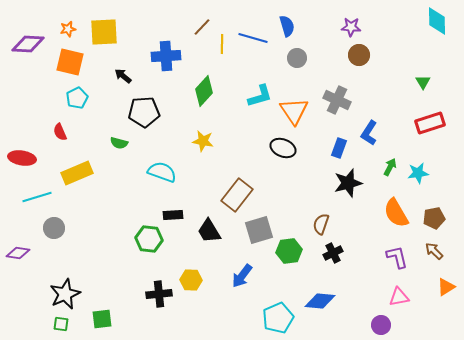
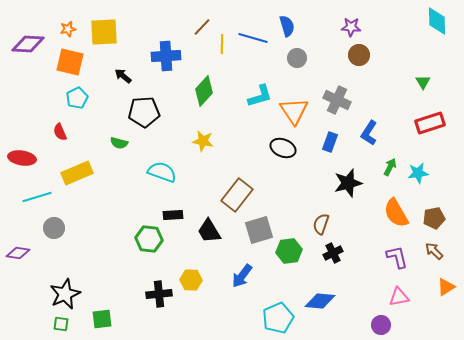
blue rectangle at (339, 148): moved 9 px left, 6 px up
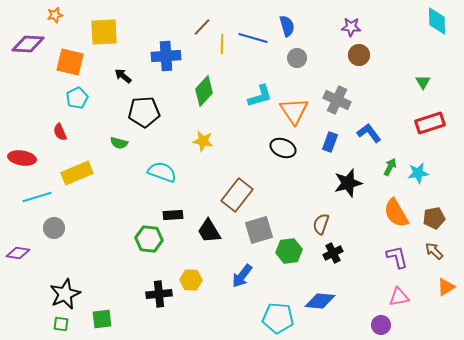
orange star at (68, 29): moved 13 px left, 14 px up
blue L-shape at (369, 133): rotated 110 degrees clockwise
cyan pentagon at (278, 318): rotated 28 degrees clockwise
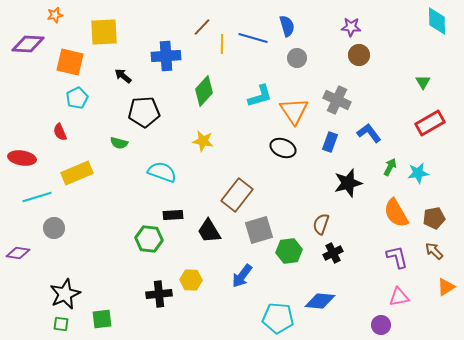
red rectangle at (430, 123): rotated 12 degrees counterclockwise
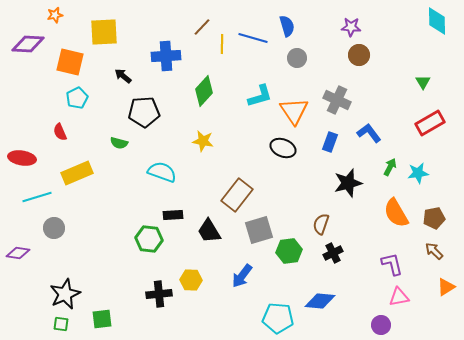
purple L-shape at (397, 257): moved 5 px left, 7 px down
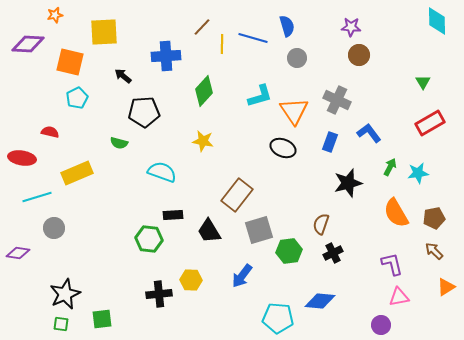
red semicircle at (60, 132): moved 10 px left; rotated 126 degrees clockwise
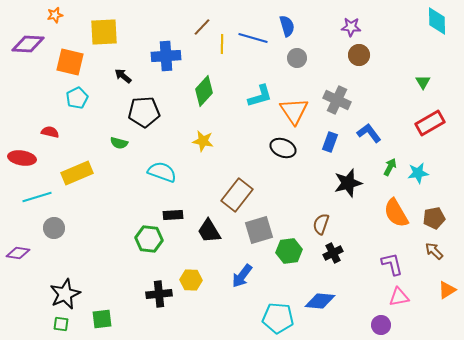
orange triangle at (446, 287): moved 1 px right, 3 px down
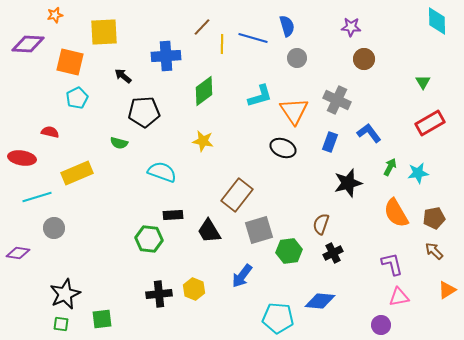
brown circle at (359, 55): moved 5 px right, 4 px down
green diamond at (204, 91): rotated 12 degrees clockwise
yellow hexagon at (191, 280): moved 3 px right, 9 px down; rotated 20 degrees clockwise
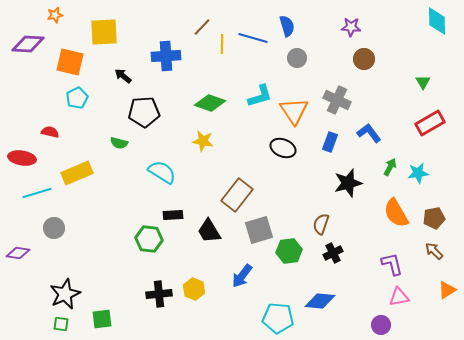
green diamond at (204, 91): moved 6 px right, 12 px down; rotated 56 degrees clockwise
cyan semicircle at (162, 172): rotated 12 degrees clockwise
cyan line at (37, 197): moved 4 px up
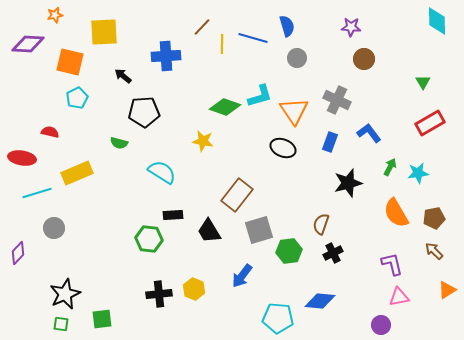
green diamond at (210, 103): moved 15 px right, 4 px down
purple diamond at (18, 253): rotated 55 degrees counterclockwise
